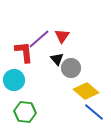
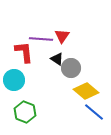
purple line: moved 2 px right; rotated 45 degrees clockwise
black triangle: rotated 16 degrees counterclockwise
green hexagon: rotated 15 degrees clockwise
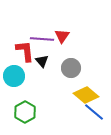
purple line: moved 1 px right
red L-shape: moved 1 px right, 1 px up
black triangle: moved 15 px left, 2 px down; rotated 16 degrees clockwise
cyan circle: moved 4 px up
yellow diamond: moved 4 px down
green hexagon: rotated 10 degrees clockwise
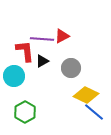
red triangle: rotated 28 degrees clockwise
black triangle: rotated 40 degrees clockwise
yellow diamond: rotated 15 degrees counterclockwise
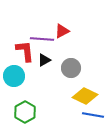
red triangle: moved 5 px up
black triangle: moved 2 px right, 1 px up
yellow diamond: moved 1 px left, 1 px down
blue line: moved 1 px left, 3 px down; rotated 30 degrees counterclockwise
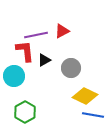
purple line: moved 6 px left, 4 px up; rotated 15 degrees counterclockwise
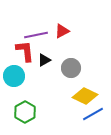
blue line: moved 1 px up; rotated 40 degrees counterclockwise
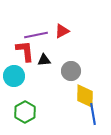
black triangle: rotated 24 degrees clockwise
gray circle: moved 3 px down
yellow diamond: rotated 65 degrees clockwise
blue line: rotated 70 degrees counterclockwise
